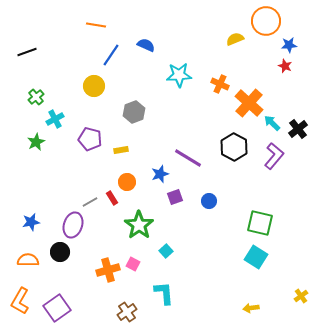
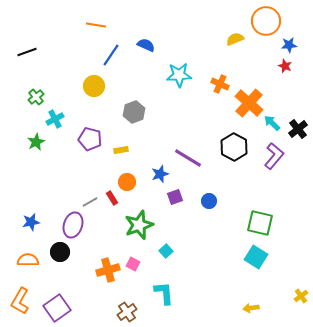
green star at (139, 225): rotated 16 degrees clockwise
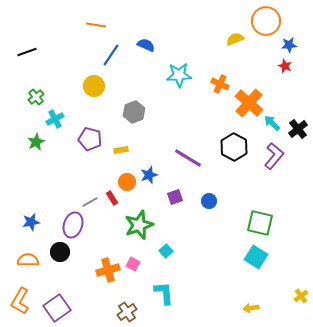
blue star at (160, 174): moved 11 px left, 1 px down
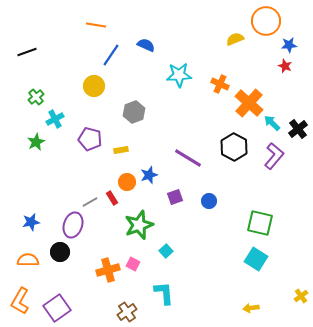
cyan square at (256, 257): moved 2 px down
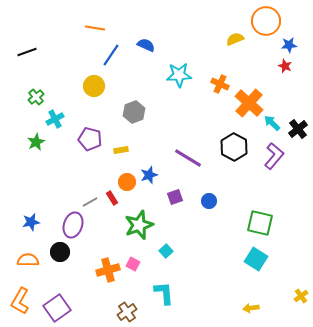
orange line at (96, 25): moved 1 px left, 3 px down
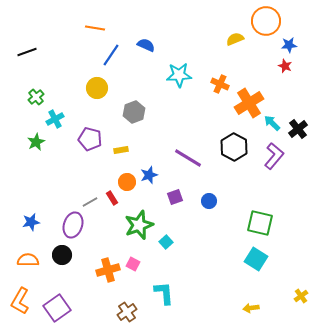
yellow circle at (94, 86): moved 3 px right, 2 px down
orange cross at (249, 103): rotated 16 degrees clockwise
cyan square at (166, 251): moved 9 px up
black circle at (60, 252): moved 2 px right, 3 px down
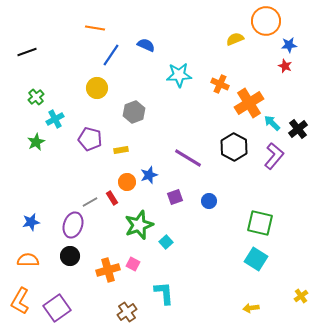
black circle at (62, 255): moved 8 px right, 1 px down
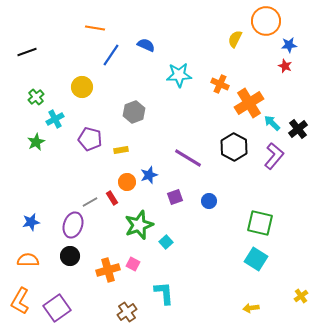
yellow semicircle at (235, 39): rotated 42 degrees counterclockwise
yellow circle at (97, 88): moved 15 px left, 1 px up
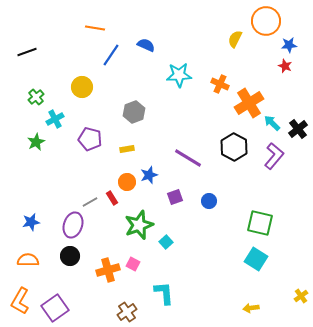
yellow rectangle at (121, 150): moved 6 px right, 1 px up
purple square at (57, 308): moved 2 px left
